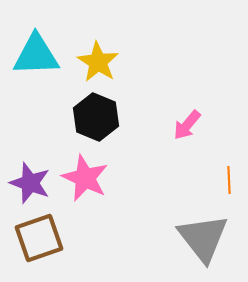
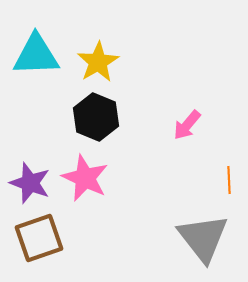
yellow star: rotated 9 degrees clockwise
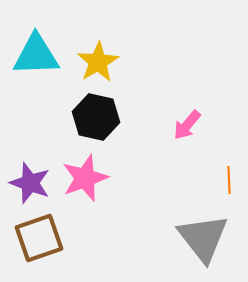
black hexagon: rotated 9 degrees counterclockwise
pink star: rotated 27 degrees clockwise
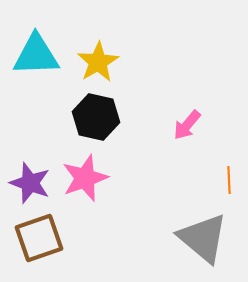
gray triangle: rotated 12 degrees counterclockwise
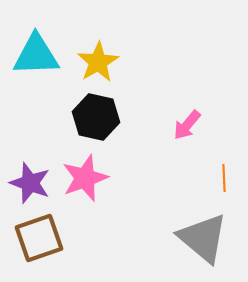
orange line: moved 5 px left, 2 px up
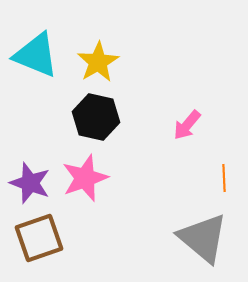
cyan triangle: rotated 24 degrees clockwise
